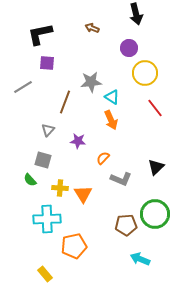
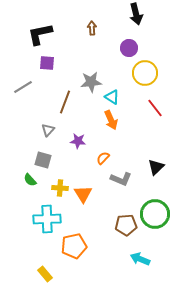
brown arrow: rotated 64 degrees clockwise
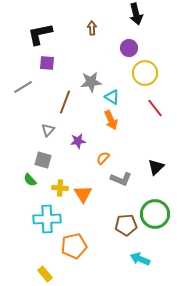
purple star: rotated 14 degrees counterclockwise
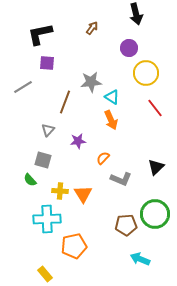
brown arrow: rotated 40 degrees clockwise
yellow circle: moved 1 px right
yellow cross: moved 3 px down
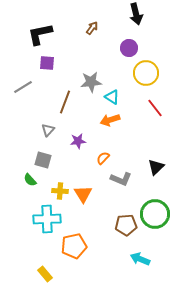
orange arrow: moved 1 px left; rotated 96 degrees clockwise
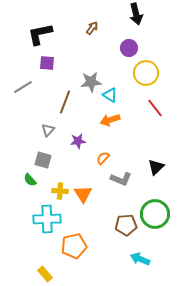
cyan triangle: moved 2 px left, 2 px up
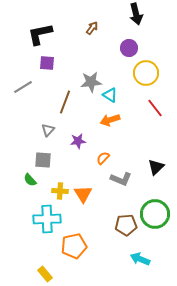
gray square: rotated 12 degrees counterclockwise
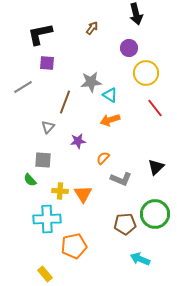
gray triangle: moved 3 px up
brown pentagon: moved 1 px left, 1 px up
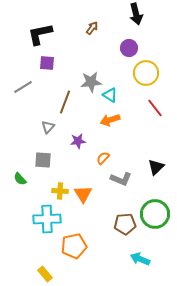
green semicircle: moved 10 px left, 1 px up
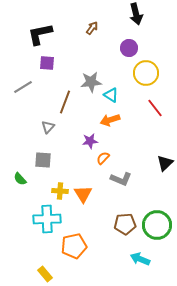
cyan triangle: moved 1 px right
purple star: moved 12 px right
black triangle: moved 9 px right, 4 px up
green circle: moved 2 px right, 11 px down
